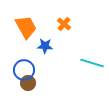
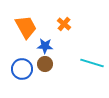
blue circle: moved 2 px left, 1 px up
brown circle: moved 17 px right, 19 px up
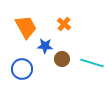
brown circle: moved 17 px right, 5 px up
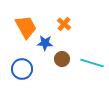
blue star: moved 3 px up
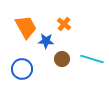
blue star: moved 1 px right, 2 px up
cyan line: moved 4 px up
